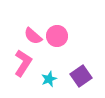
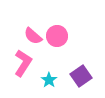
cyan star: moved 1 px down; rotated 14 degrees counterclockwise
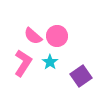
cyan star: moved 1 px right, 18 px up
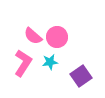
pink circle: moved 1 px down
cyan star: rotated 28 degrees clockwise
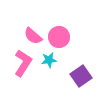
pink circle: moved 2 px right
cyan star: moved 1 px left, 2 px up
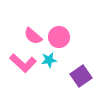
pink L-shape: rotated 100 degrees clockwise
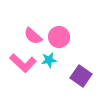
purple square: rotated 20 degrees counterclockwise
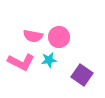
pink semicircle: rotated 30 degrees counterclockwise
pink L-shape: moved 2 px left, 1 px up; rotated 16 degrees counterclockwise
purple square: moved 1 px right, 1 px up
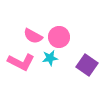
pink semicircle: rotated 18 degrees clockwise
cyan star: moved 1 px right, 2 px up
purple square: moved 5 px right, 10 px up
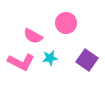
pink circle: moved 7 px right, 14 px up
purple square: moved 5 px up
